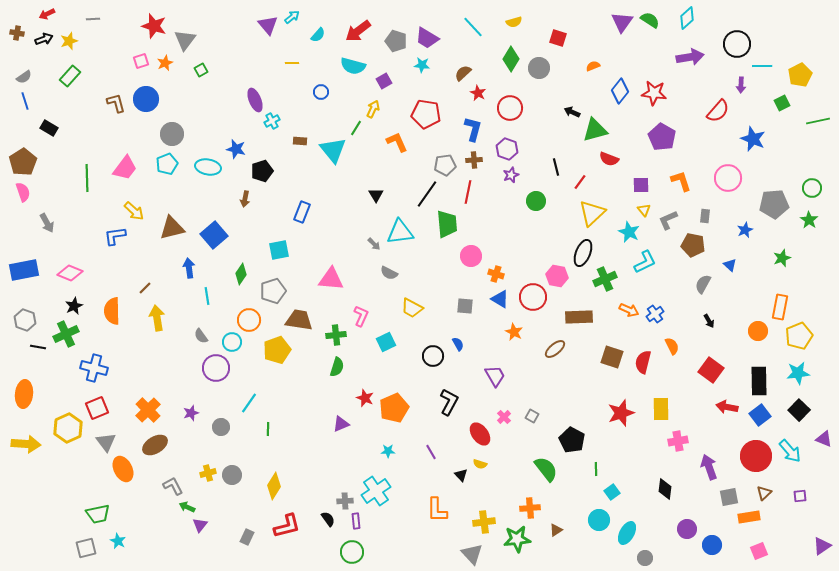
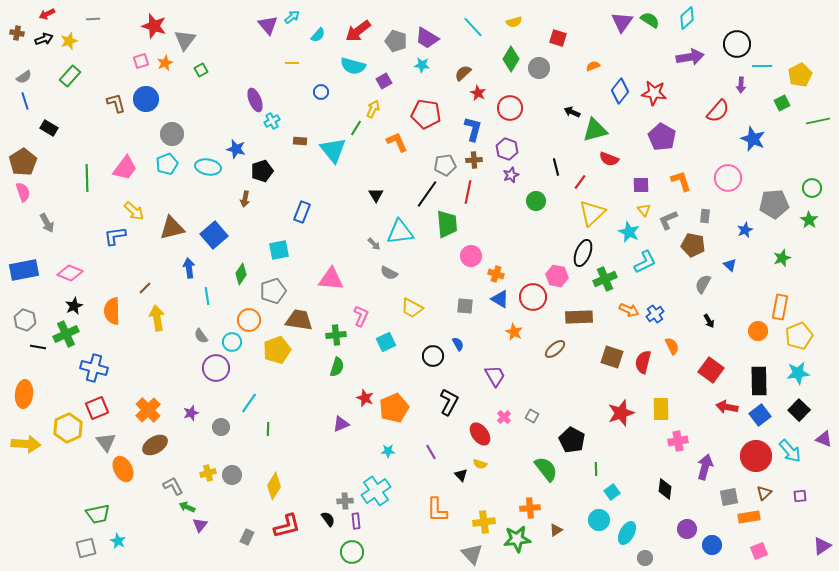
purple arrow at (709, 467): moved 4 px left; rotated 35 degrees clockwise
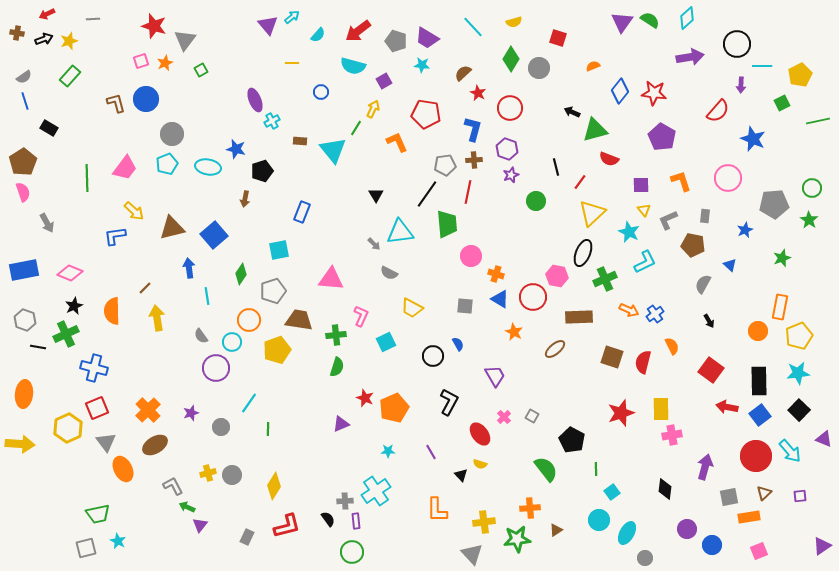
pink cross at (678, 441): moved 6 px left, 6 px up
yellow arrow at (26, 444): moved 6 px left
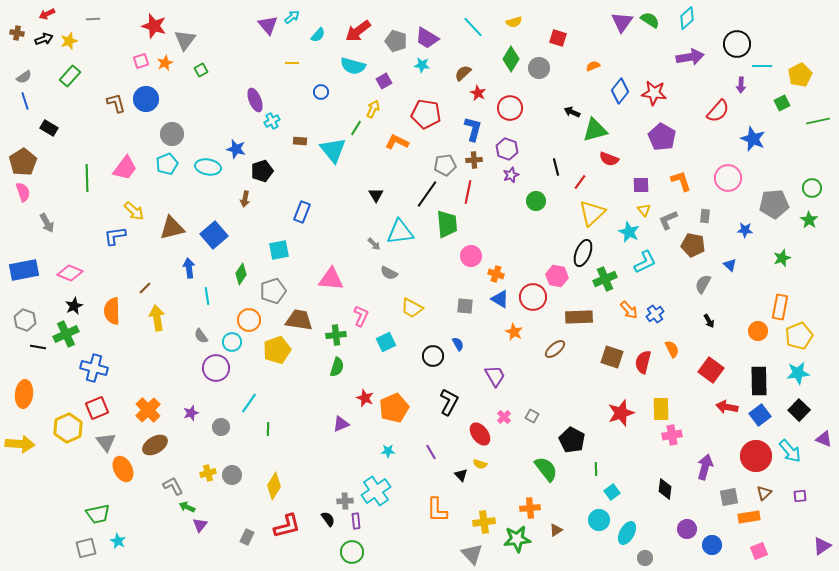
orange L-shape at (397, 142): rotated 40 degrees counterclockwise
blue star at (745, 230): rotated 28 degrees clockwise
orange arrow at (629, 310): rotated 24 degrees clockwise
orange semicircle at (672, 346): moved 3 px down
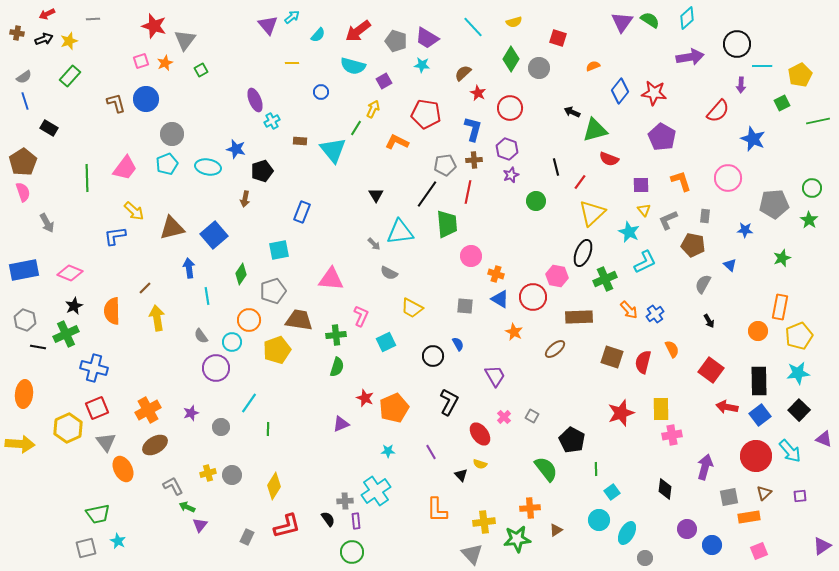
orange cross at (148, 410): rotated 15 degrees clockwise
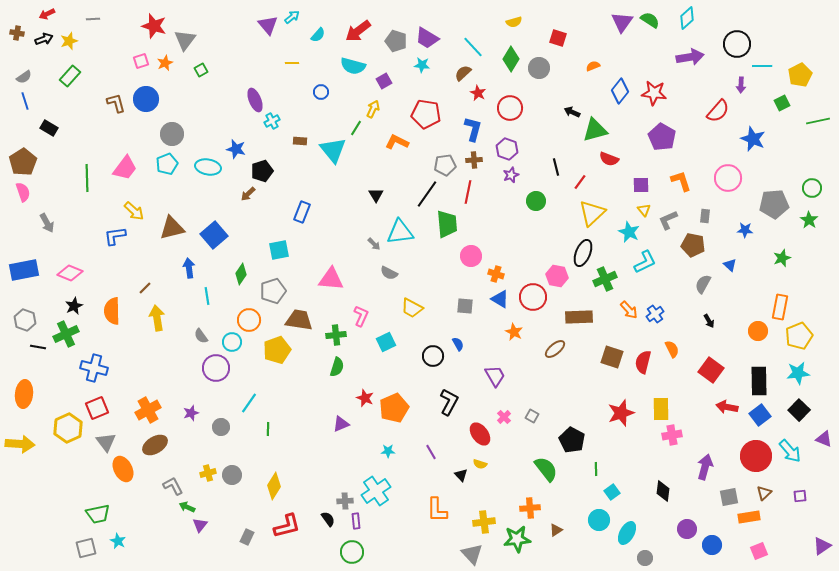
cyan line at (473, 27): moved 20 px down
brown arrow at (245, 199): moved 3 px right, 5 px up; rotated 35 degrees clockwise
black diamond at (665, 489): moved 2 px left, 2 px down
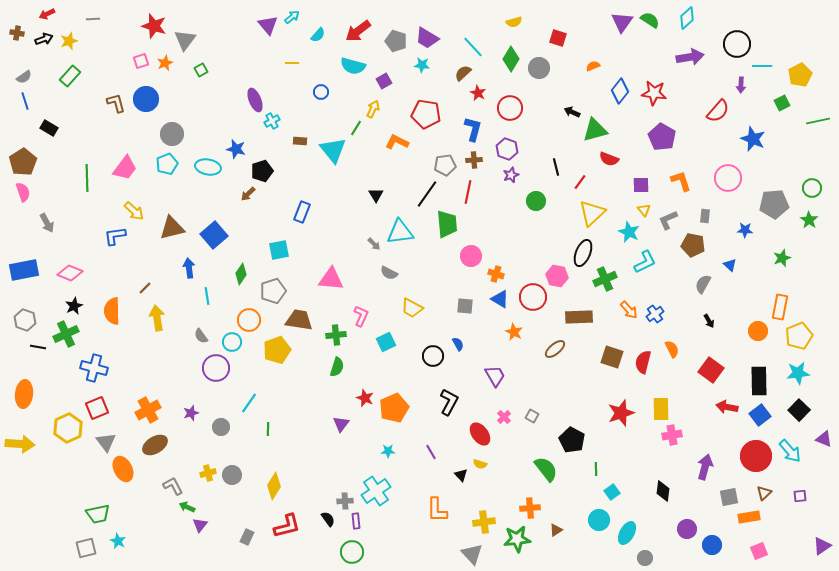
purple triangle at (341, 424): rotated 30 degrees counterclockwise
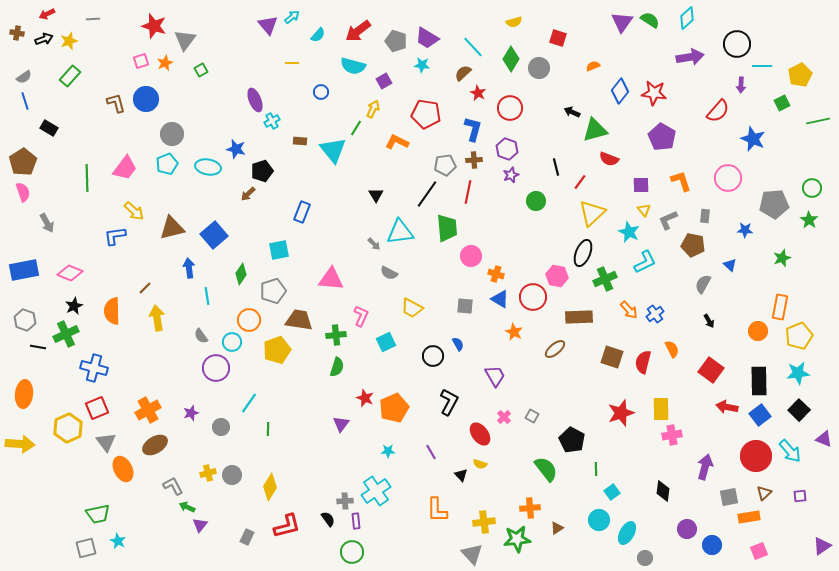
green trapezoid at (447, 224): moved 4 px down
yellow diamond at (274, 486): moved 4 px left, 1 px down
brown triangle at (556, 530): moved 1 px right, 2 px up
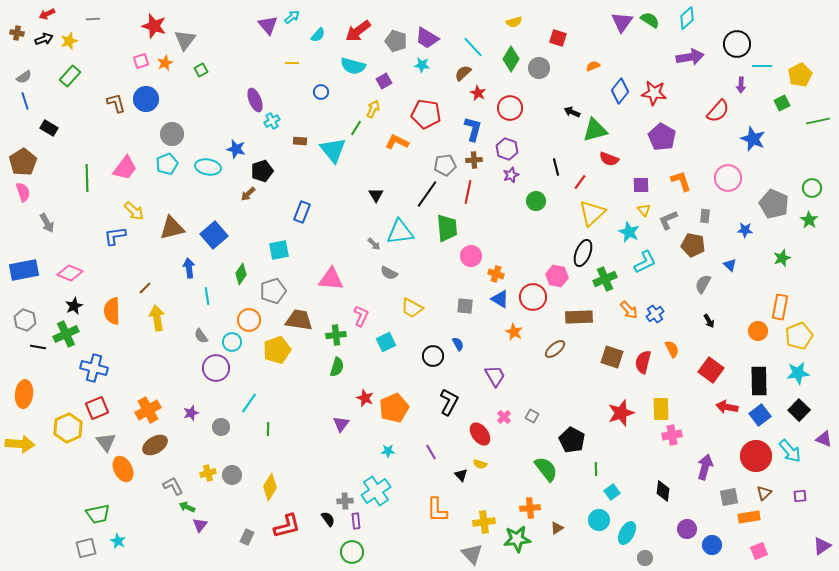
gray pentagon at (774, 204): rotated 28 degrees clockwise
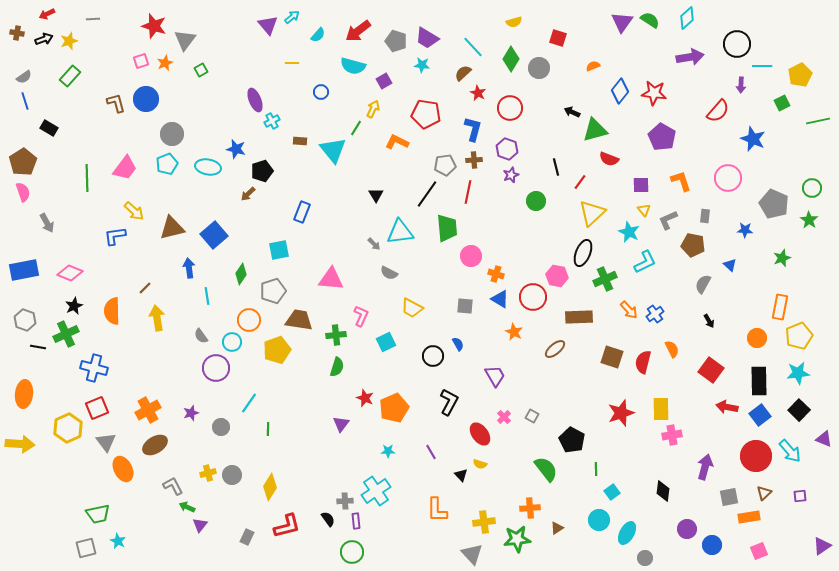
orange circle at (758, 331): moved 1 px left, 7 px down
